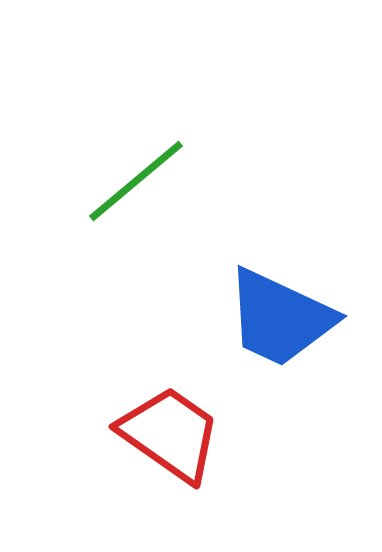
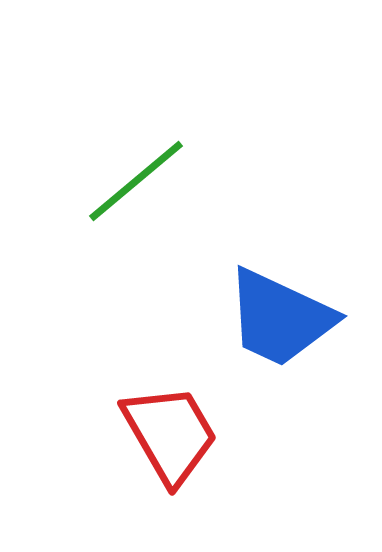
red trapezoid: rotated 25 degrees clockwise
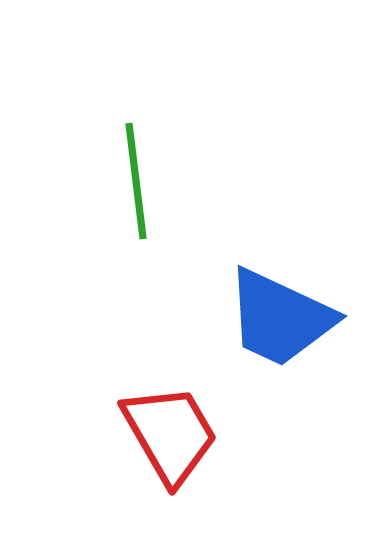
green line: rotated 57 degrees counterclockwise
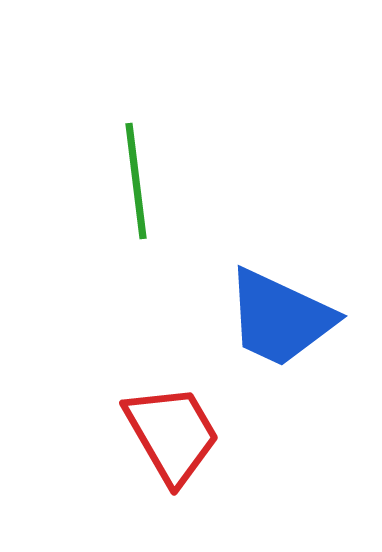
red trapezoid: moved 2 px right
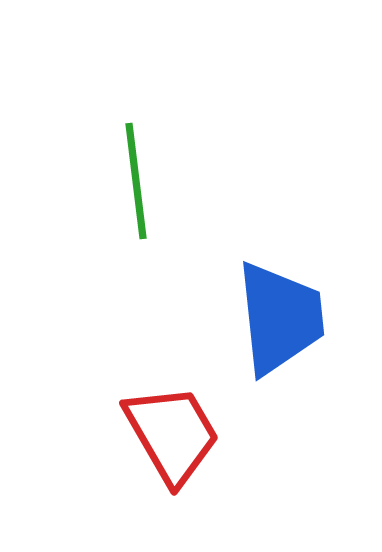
blue trapezoid: rotated 121 degrees counterclockwise
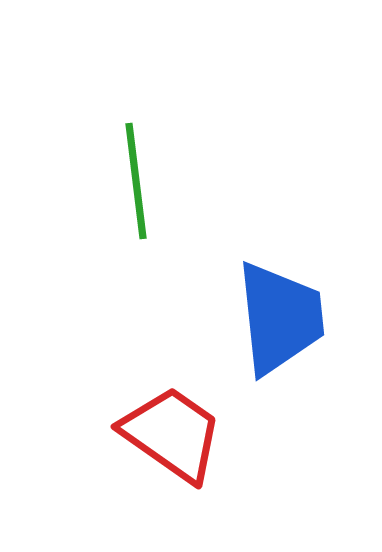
red trapezoid: rotated 25 degrees counterclockwise
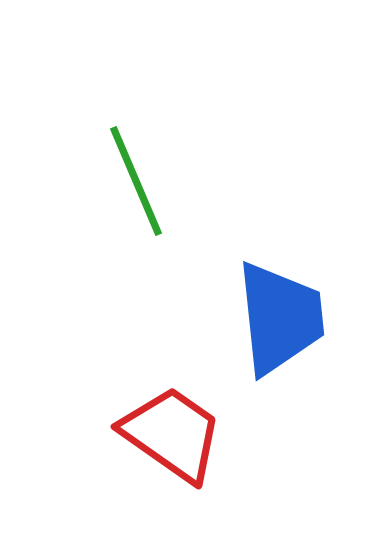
green line: rotated 16 degrees counterclockwise
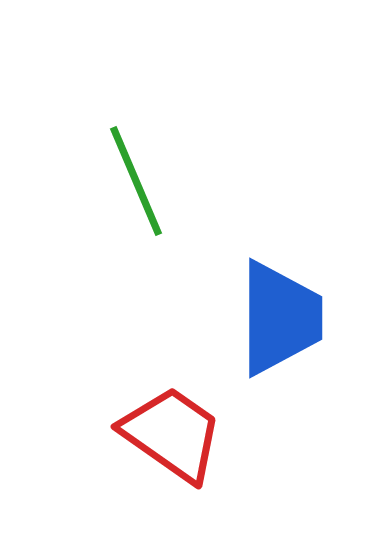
blue trapezoid: rotated 6 degrees clockwise
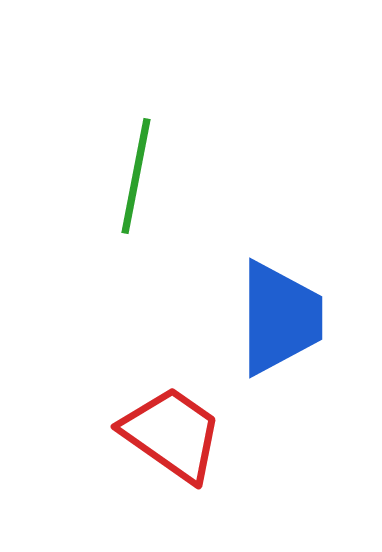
green line: moved 5 px up; rotated 34 degrees clockwise
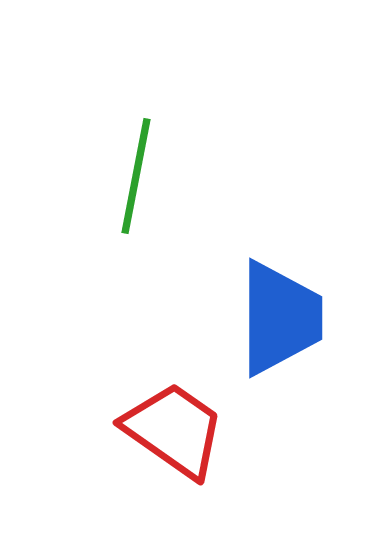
red trapezoid: moved 2 px right, 4 px up
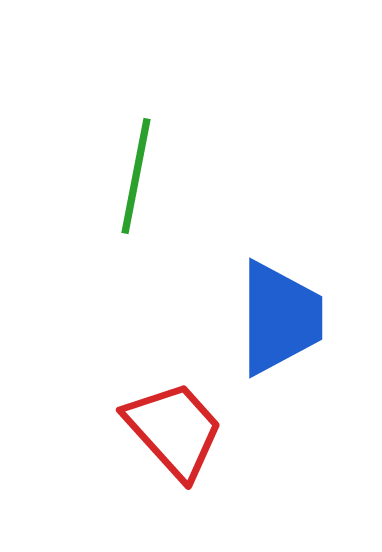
red trapezoid: rotated 13 degrees clockwise
